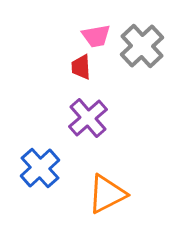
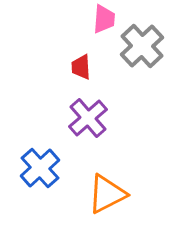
pink trapezoid: moved 8 px right, 17 px up; rotated 76 degrees counterclockwise
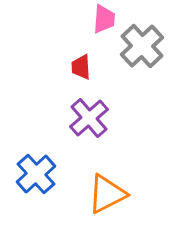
purple cross: moved 1 px right
blue cross: moved 4 px left, 6 px down
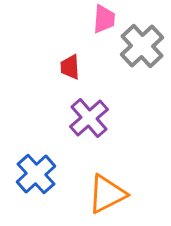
red trapezoid: moved 11 px left
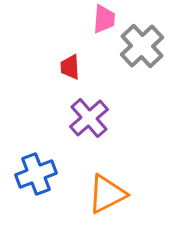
blue cross: rotated 21 degrees clockwise
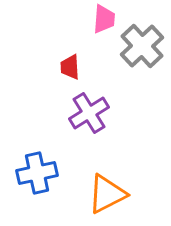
purple cross: moved 5 px up; rotated 9 degrees clockwise
blue cross: moved 1 px right, 1 px up; rotated 9 degrees clockwise
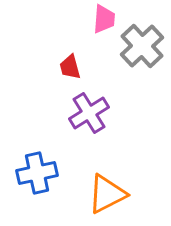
red trapezoid: rotated 12 degrees counterclockwise
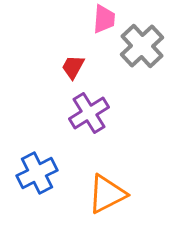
red trapezoid: moved 3 px right; rotated 44 degrees clockwise
blue cross: rotated 15 degrees counterclockwise
